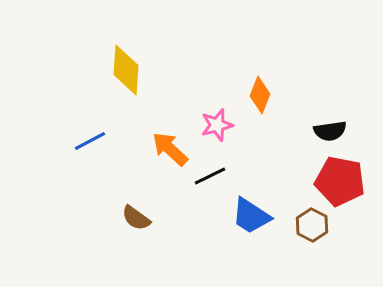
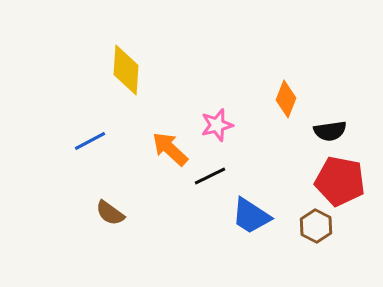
orange diamond: moved 26 px right, 4 px down
brown semicircle: moved 26 px left, 5 px up
brown hexagon: moved 4 px right, 1 px down
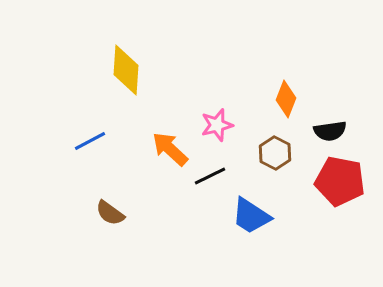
brown hexagon: moved 41 px left, 73 px up
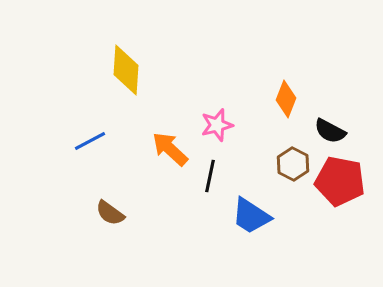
black semicircle: rotated 36 degrees clockwise
brown hexagon: moved 18 px right, 11 px down
black line: rotated 52 degrees counterclockwise
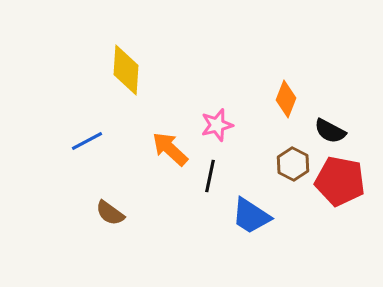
blue line: moved 3 px left
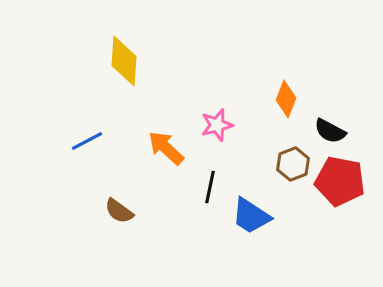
yellow diamond: moved 2 px left, 9 px up
orange arrow: moved 4 px left, 1 px up
brown hexagon: rotated 12 degrees clockwise
black line: moved 11 px down
brown semicircle: moved 9 px right, 2 px up
